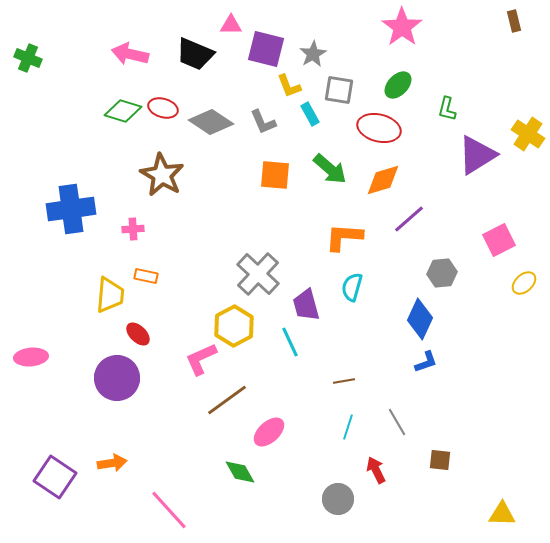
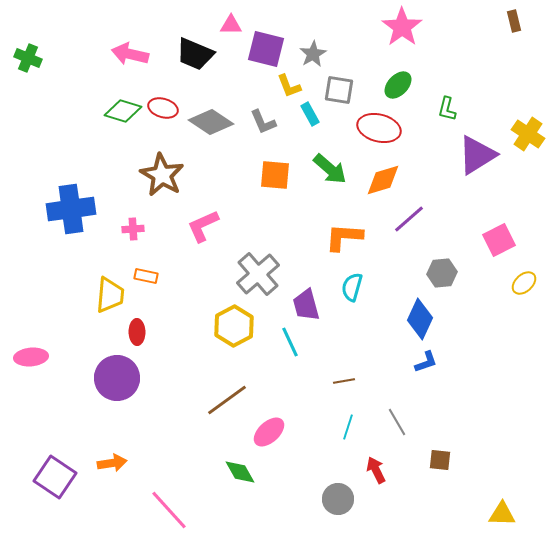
gray cross at (258, 274): rotated 6 degrees clockwise
red ellipse at (138, 334): moved 1 px left, 2 px up; rotated 45 degrees clockwise
pink L-shape at (201, 359): moved 2 px right, 133 px up
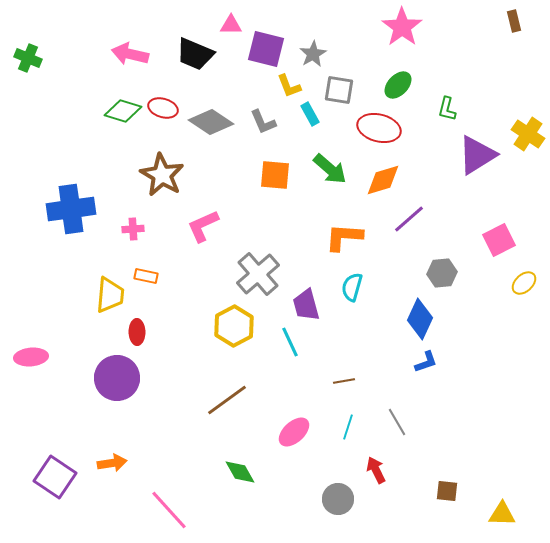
pink ellipse at (269, 432): moved 25 px right
brown square at (440, 460): moved 7 px right, 31 px down
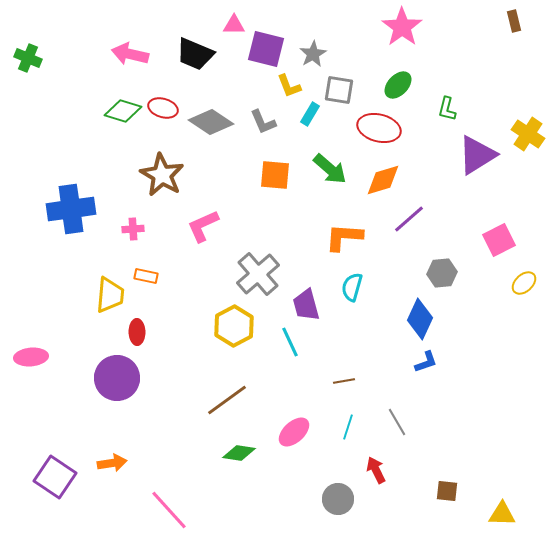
pink triangle at (231, 25): moved 3 px right
cyan rectangle at (310, 114): rotated 60 degrees clockwise
green diamond at (240, 472): moved 1 px left, 19 px up; rotated 52 degrees counterclockwise
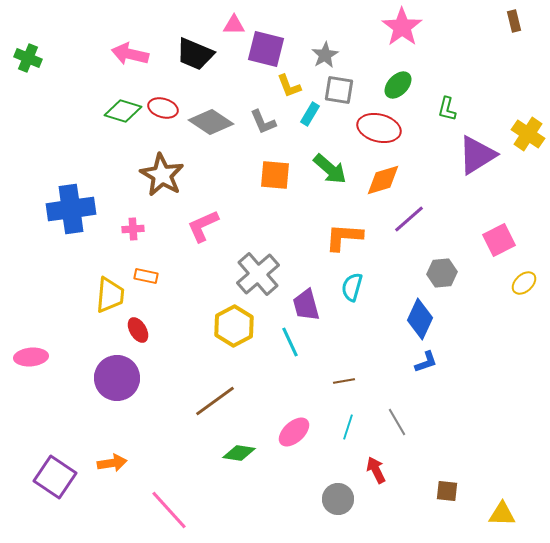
gray star at (313, 54): moved 12 px right, 1 px down
red ellipse at (137, 332): moved 1 px right, 2 px up; rotated 30 degrees counterclockwise
brown line at (227, 400): moved 12 px left, 1 px down
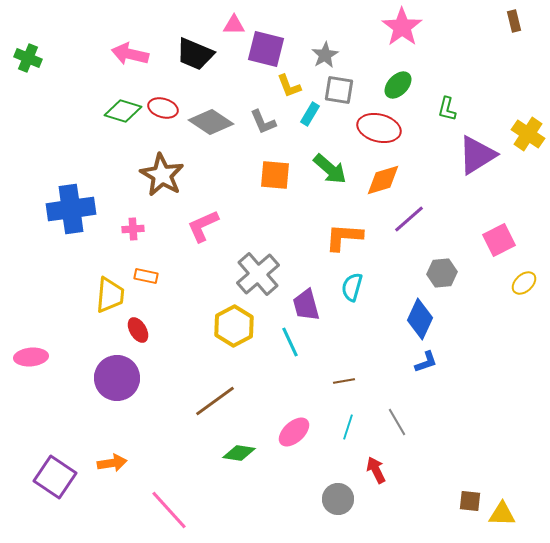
brown square at (447, 491): moved 23 px right, 10 px down
